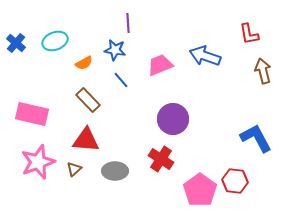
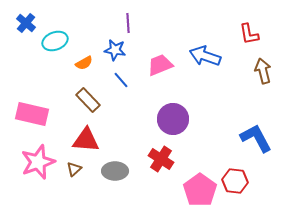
blue cross: moved 10 px right, 20 px up
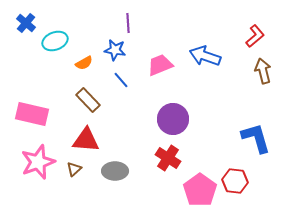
red L-shape: moved 6 px right, 2 px down; rotated 120 degrees counterclockwise
blue L-shape: rotated 12 degrees clockwise
red cross: moved 7 px right, 1 px up
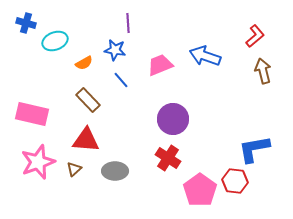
blue cross: rotated 24 degrees counterclockwise
blue L-shape: moved 2 px left, 11 px down; rotated 84 degrees counterclockwise
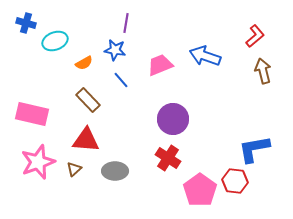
purple line: moved 2 px left; rotated 12 degrees clockwise
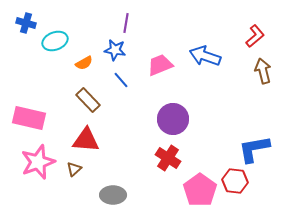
pink rectangle: moved 3 px left, 4 px down
gray ellipse: moved 2 px left, 24 px down
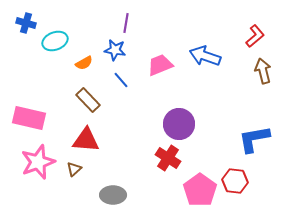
purple circle: moved 6 px right, 5 px down
blue L-shape: moved 10 px up
